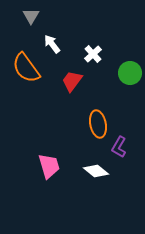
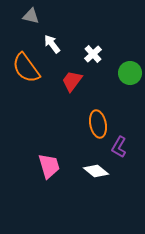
gray triangle: rotated 48 degrees counterclockwise
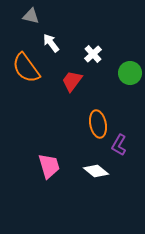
white arrow: moved 1 px left, 1 px up
purple L-shape: moved 2 px up
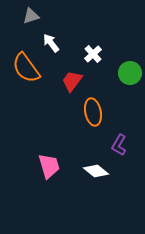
gray triangle: rotated 30 degrees counterclockwise
orange ellipse: moved 5 px left, 12 px up
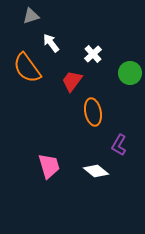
orange semicircle: moved 1 px right
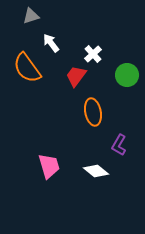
green circle: moved 3 px left, 2 px down
red trapezoid: moved 4 px right, 5 px up
